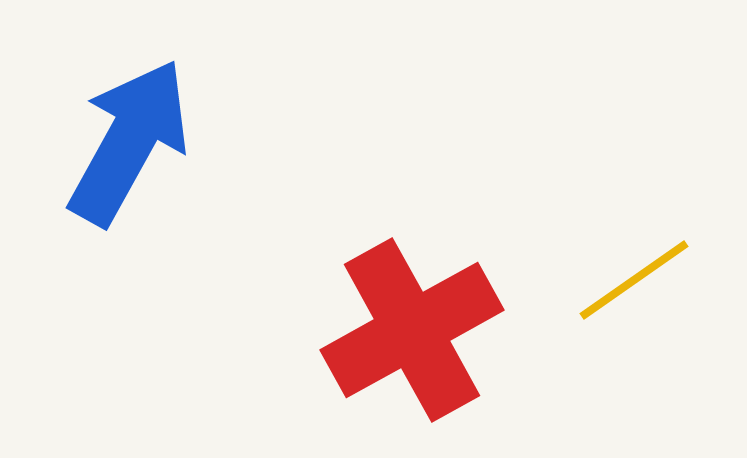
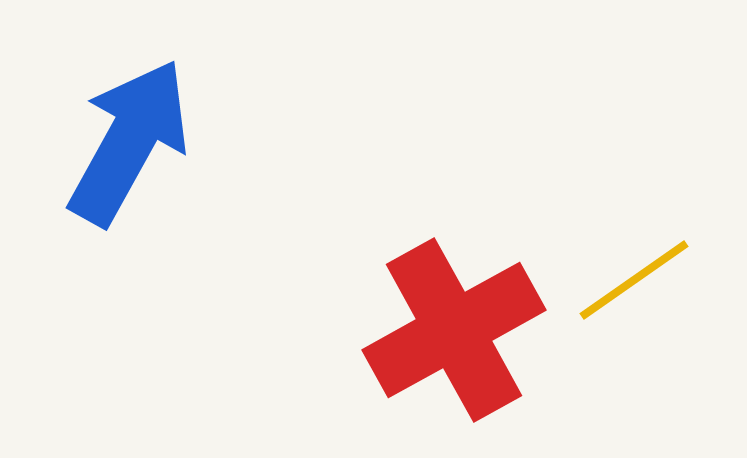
red cross: moved 42 px right
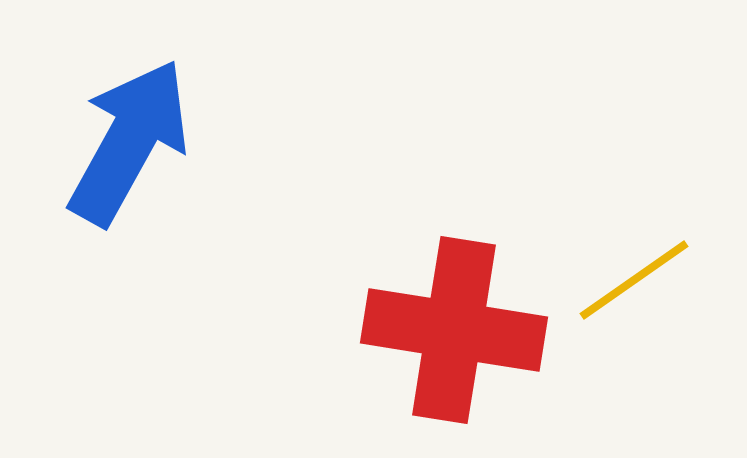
red cross: rotated 38 degrees clockwise
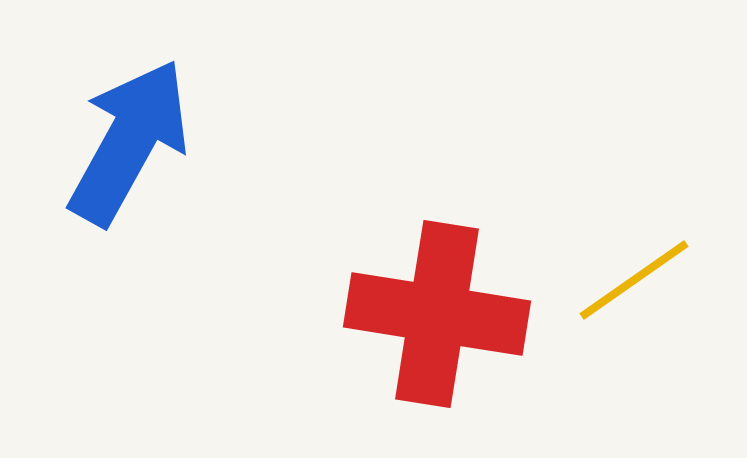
red cross: moved 17 px left, 16 px up
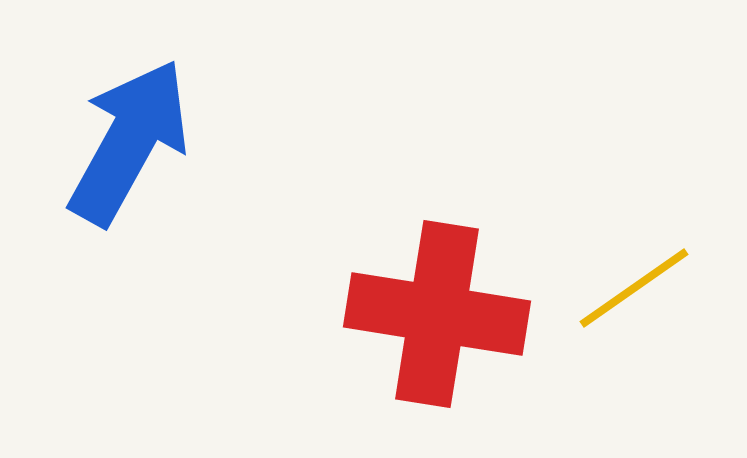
yellow line: moved 8 px down
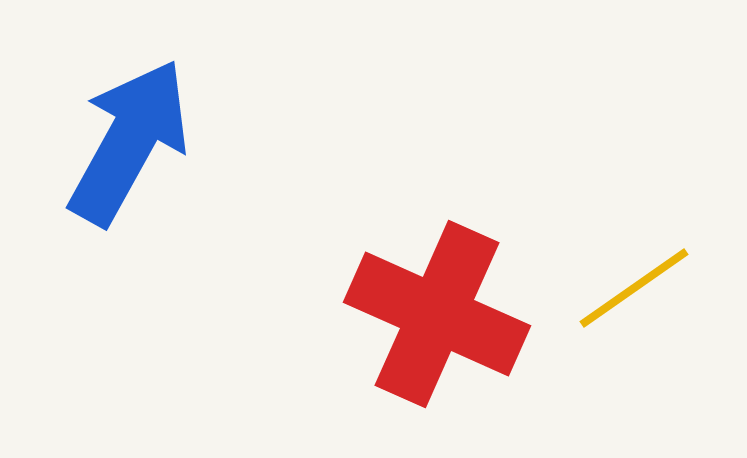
red cross: rotated 15 degrees clockwise
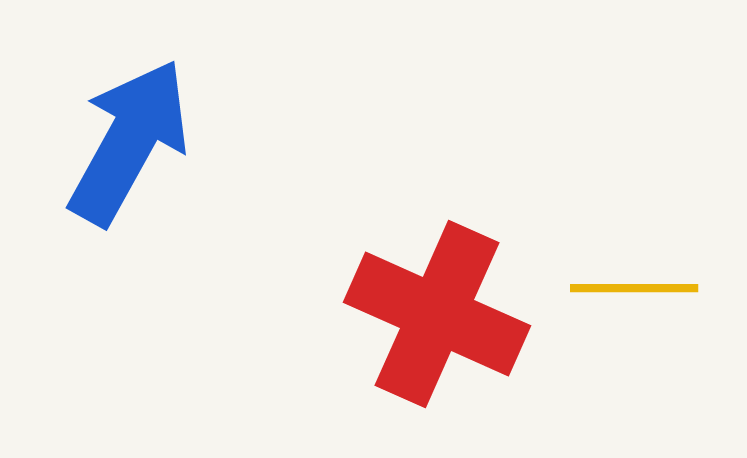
yellow line: rotated 35 degrees clockwise
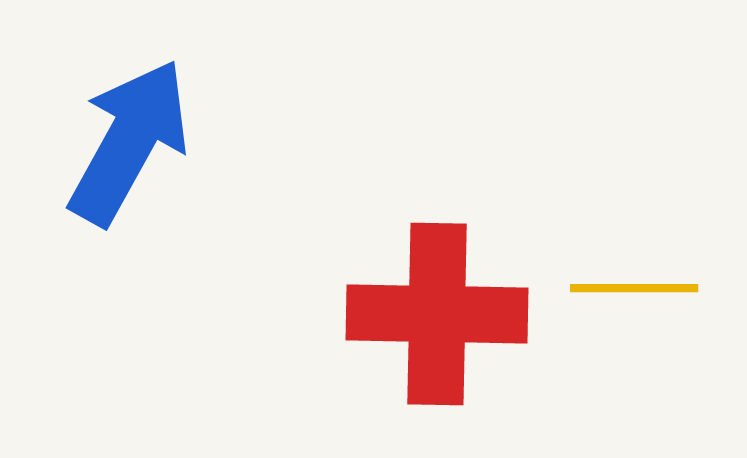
red cross: rotated 23 degrees counterclockwise
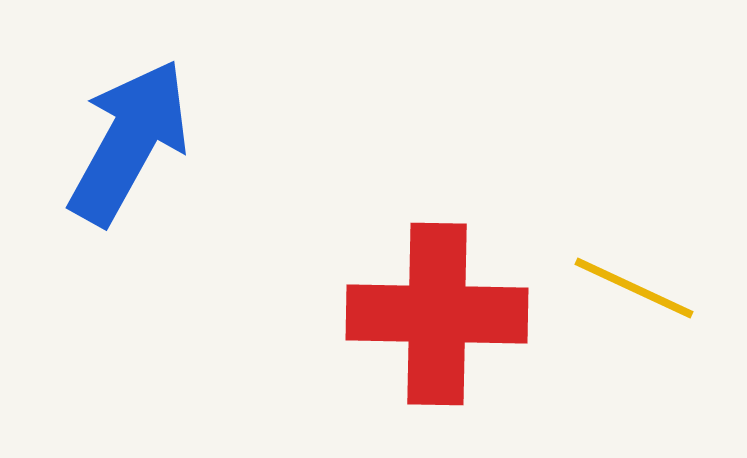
yellow line: rotated 25 degrees clockwise
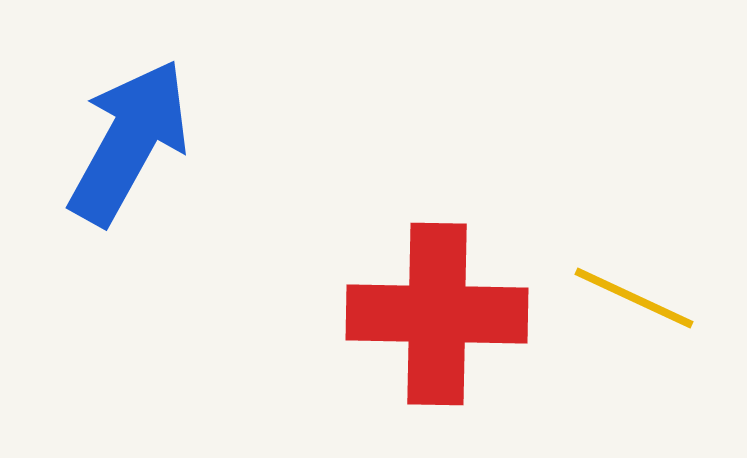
yellow line: moved 10 px down
